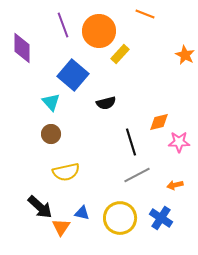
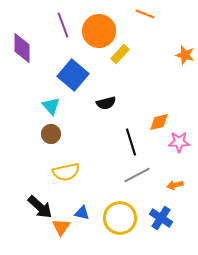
orange star: rotated 12 degrees counterclockwise
cyan triangle: moved 4 px down
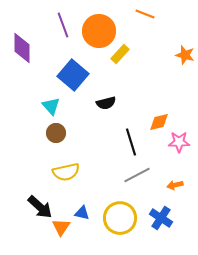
brown circle: moved 5 px right, 1 px up
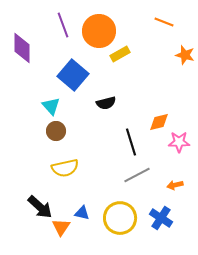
orange line: moved 19 px right, 8 px down
yellow rectangle: rotated 18 degrees clockwise
brown circle: moved 2 px up
yellow semicircle: moved 1 px left, 4 px up
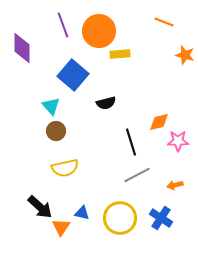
yellow rectangle: rotated 24 degrees clockwise
pink star: moved 1 px left, 1 px up
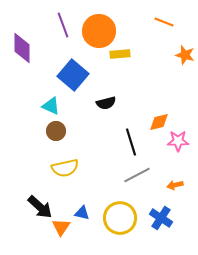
cyan triangle: rotated 24 degrees counterclockwise
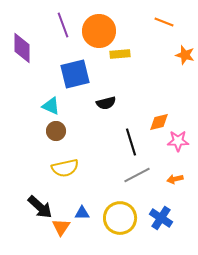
blue square: moved 2 px right, 1 px up; rotated 36 degrees clockwise
orange arrow: moved 6 px up
blue triangle: rotated 14 degrees counterclockwise
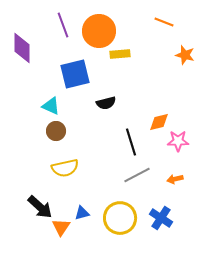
blue triangle: rotated 14 degrees counterclockwise
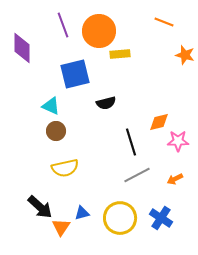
orange arrow: rotated 14 degrees counterclockwise
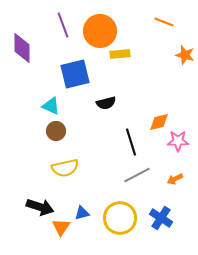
orange circle: moved 1 px right
black arrow: rotated 24 degrees counterclockwise
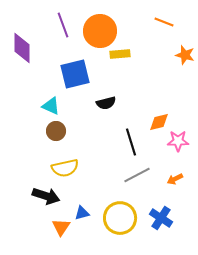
black arrow: moved 6 px right, 11 px up
